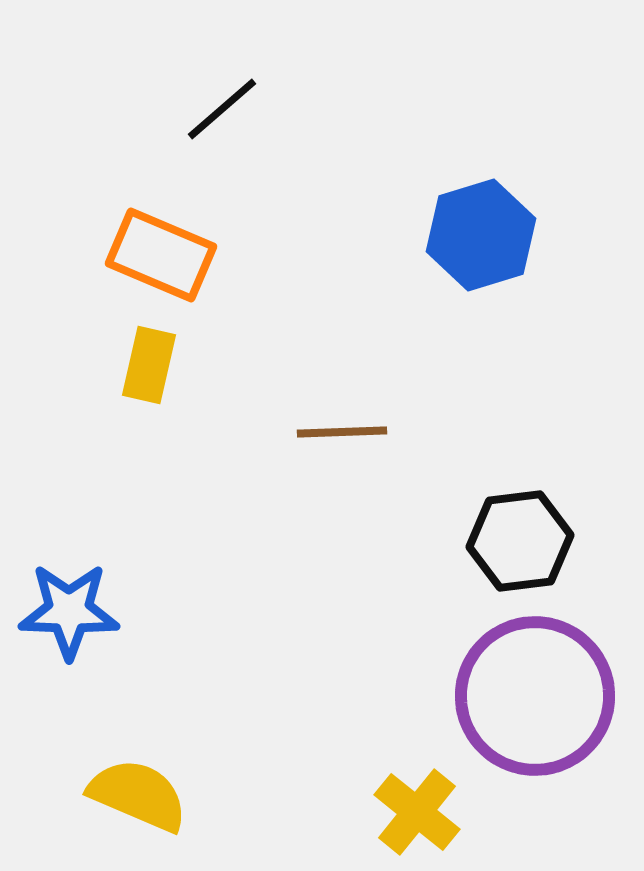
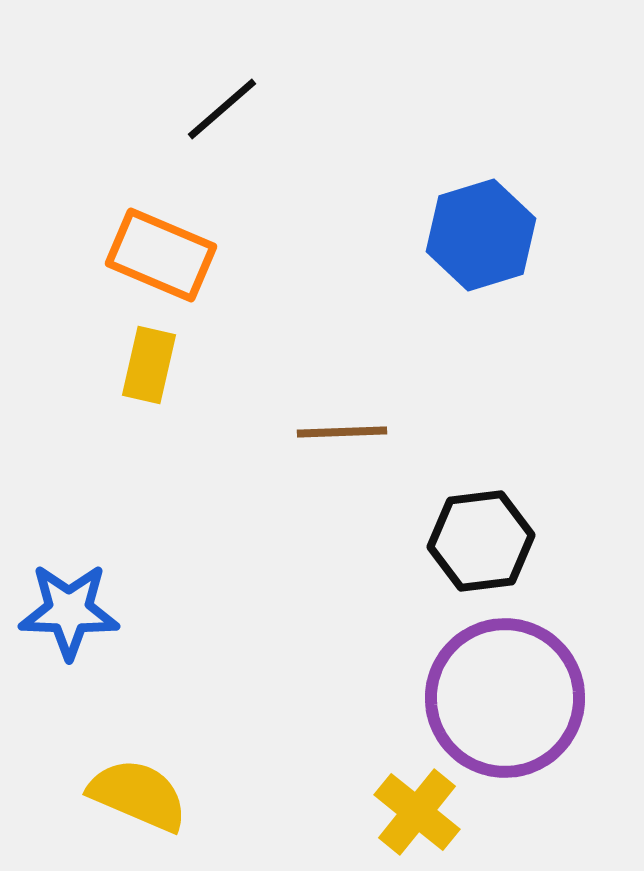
black hexagon: moved 39 px left
purple circle: moved 30 px left, 2 px down
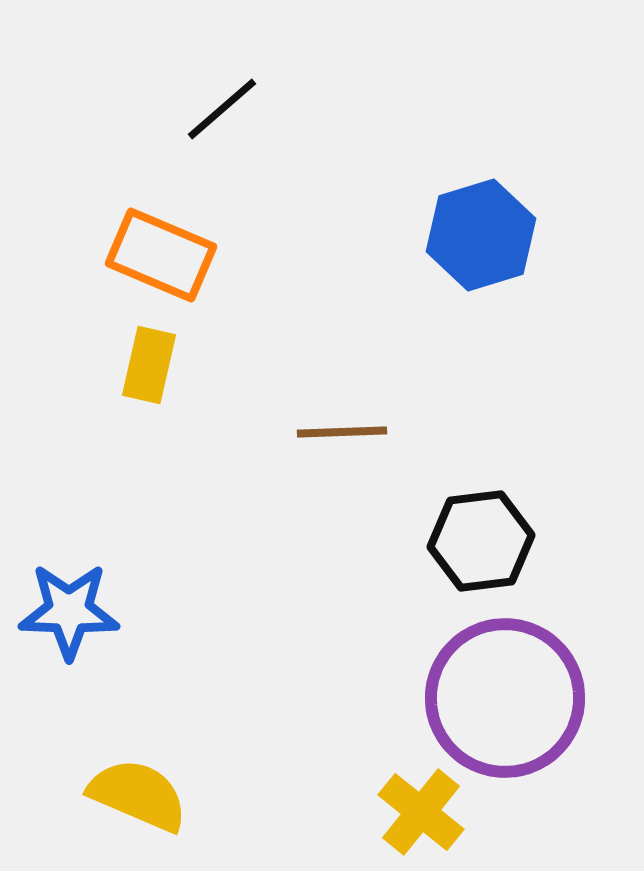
yellow cross: moved 4 px right
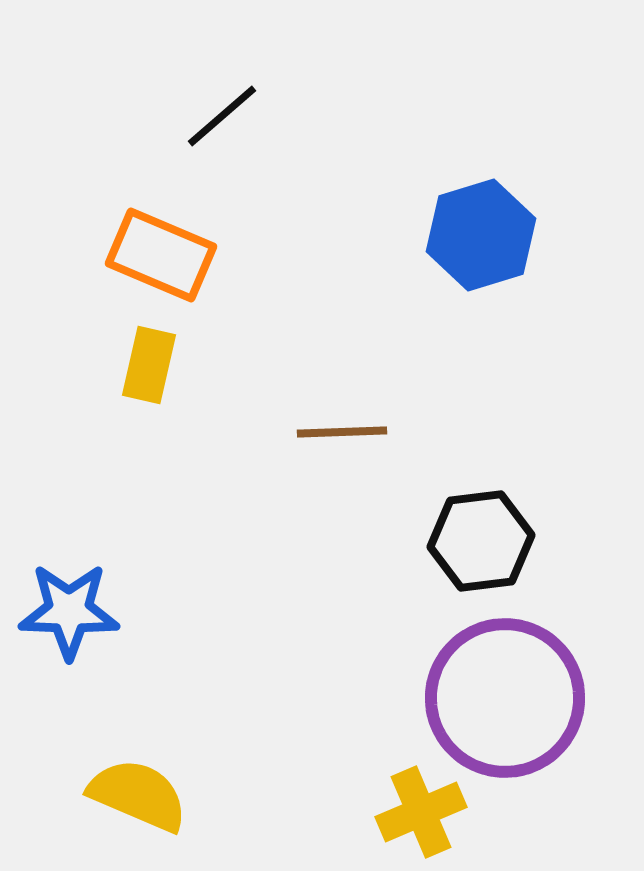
black line: moved 7 px down
yellow cross: rotated 28 degrees clockwise
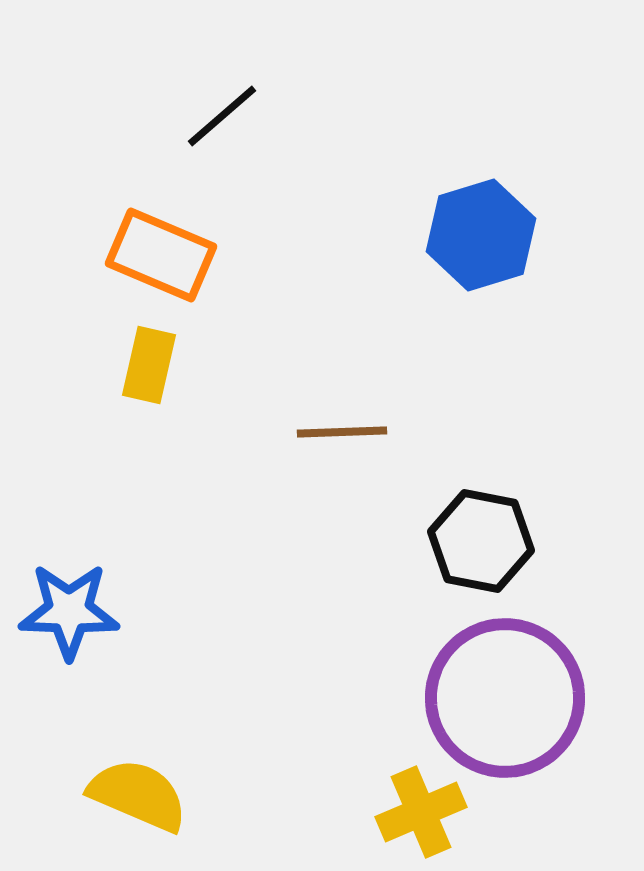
black hexagon: rotated 18 degrees clockwise
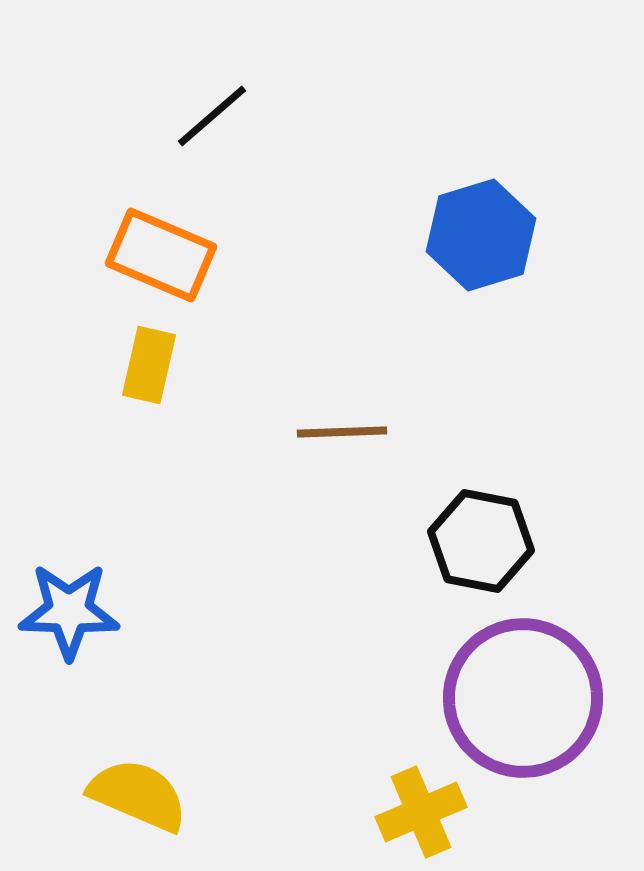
black line: moved 10 px left
purple circle: moved 18 px right
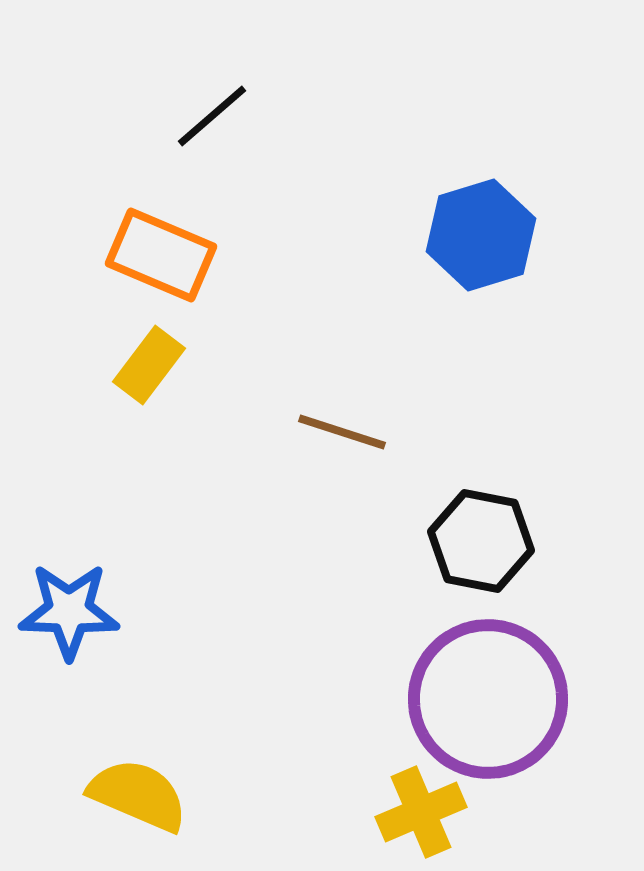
yellow rectangle: rotated 24 degrees clockwise
brown line: rotated 20 degrees clockwise
purple circle: moved 35 px left, 1 px down
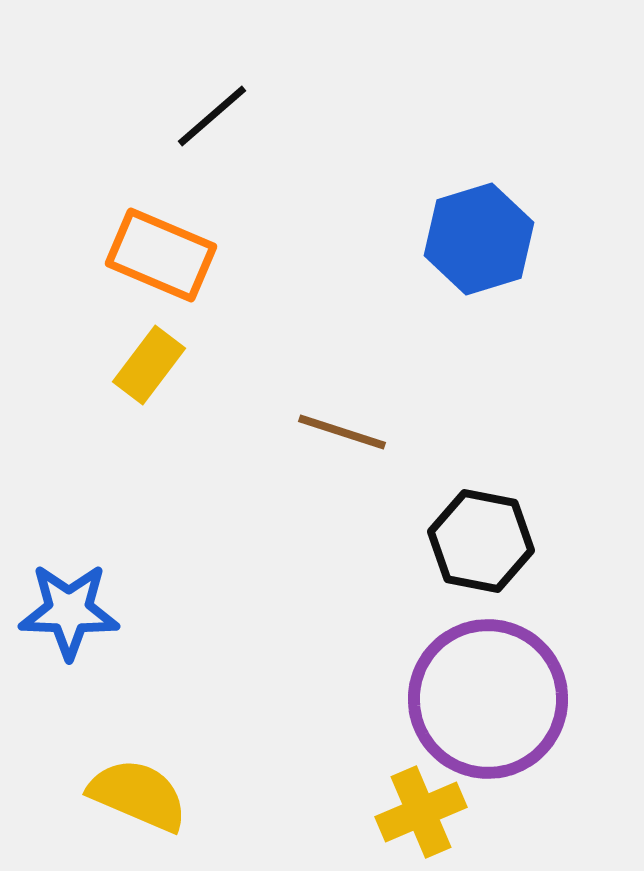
blue hexagon: moved 2 px left, 4 px down
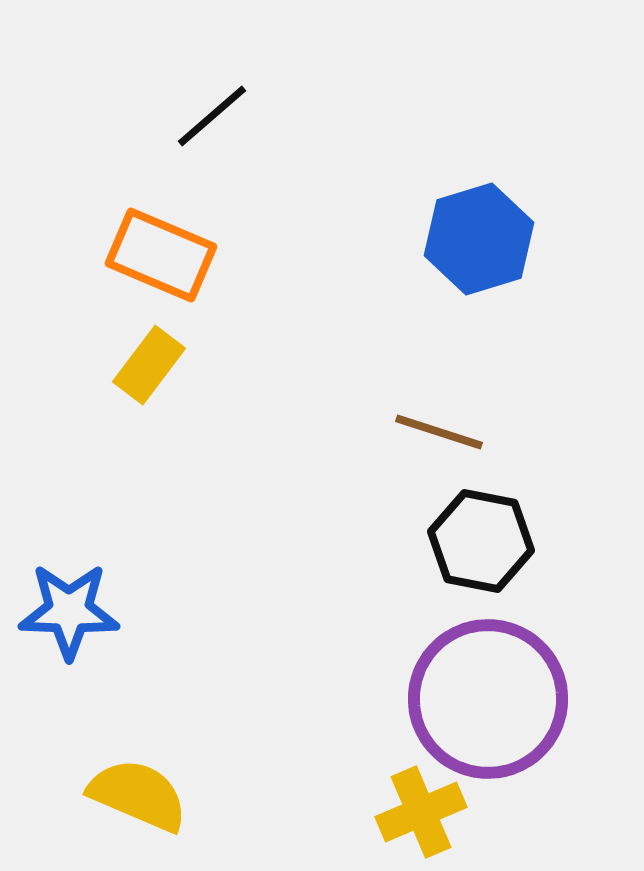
brown line: moved 97 px right
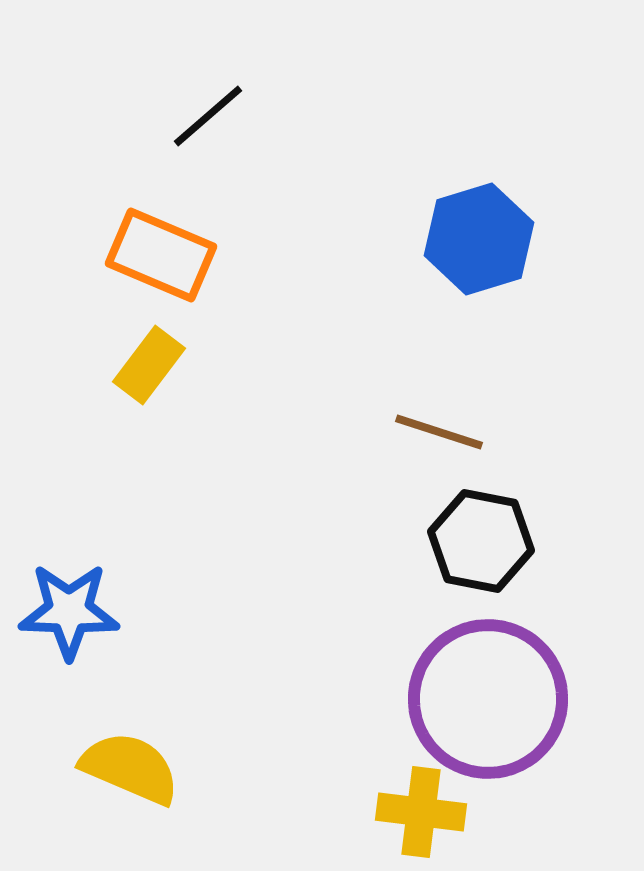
black line: moved 4 px left
yellow semicircle: moved 8 px left, 27 px up
yellow cross: rotated 30 degrees clockwise
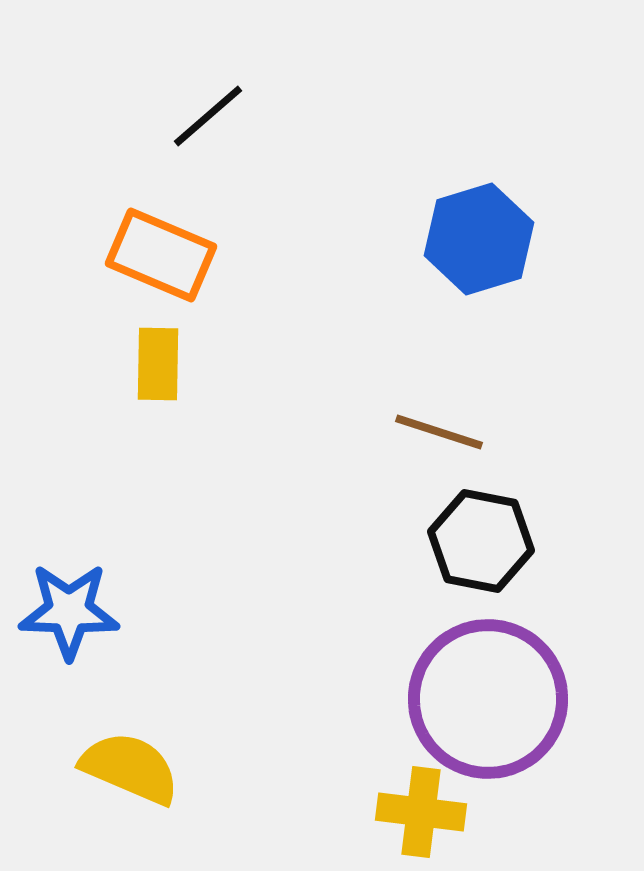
yellow rectangle: moved 9 px right, 1 px up; rotated 36 degrees counterclockwise
